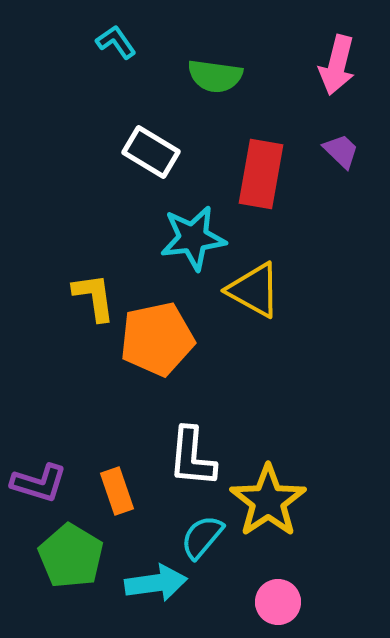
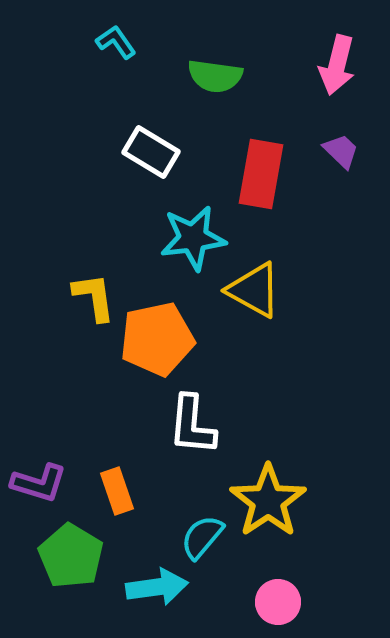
white L-shape: moved 32 px up
cyan arrow: moved 1 px right, 4 px down
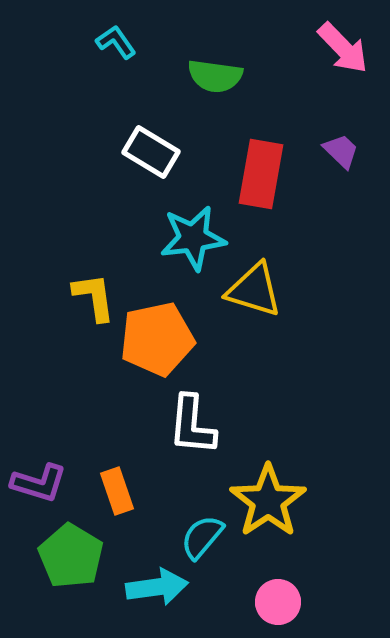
pink arrow: moved 6 px right, 17 px up; rotated 58 degrees counterclockwise
yellow triangle: rotated 12 degrees counterclockwise
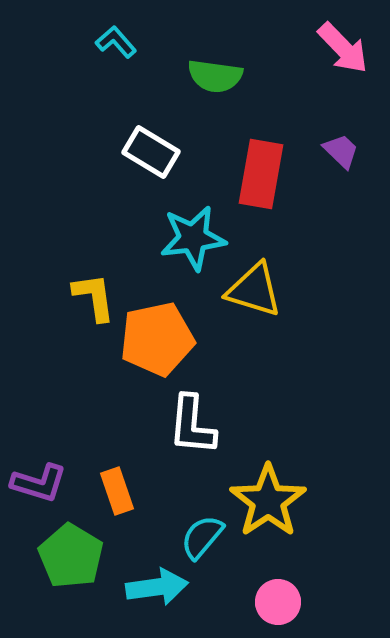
cyan L-shape: rotated 6 degrees counterclockwise
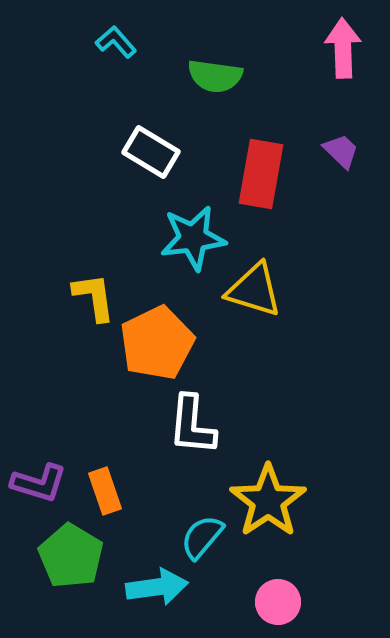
pink arrow: rotated 138 degrees counterclockwise
orange pentagon: moved 4 px down; rotated 14 degrees counterclockwise
orange rectangle: moved 12 px left
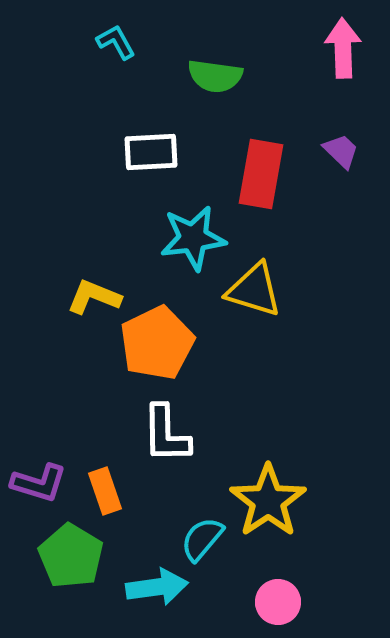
cyan L-shape: rotated 12 degrees clockwise
white rectangle: rotated 34 degrees counterclockwise
yellow L-shape: rotated 60 degrees counterclockwise
white L-shape: moved 26 px left, 9 px down; rotated 6 degrees counterclockwise
cyan semicircle: moved 2 px down
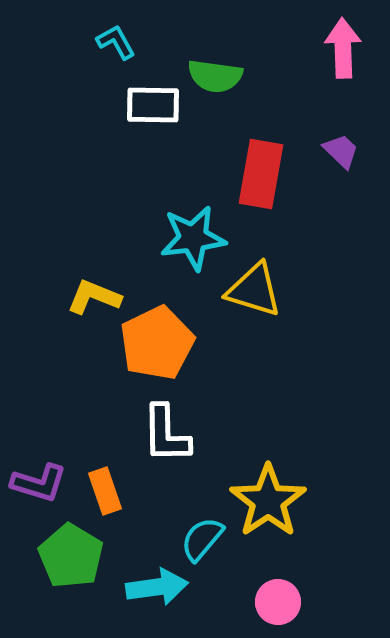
white rectangle: moved 2 px right, 47 px up; rotated 4 degrees clockwise
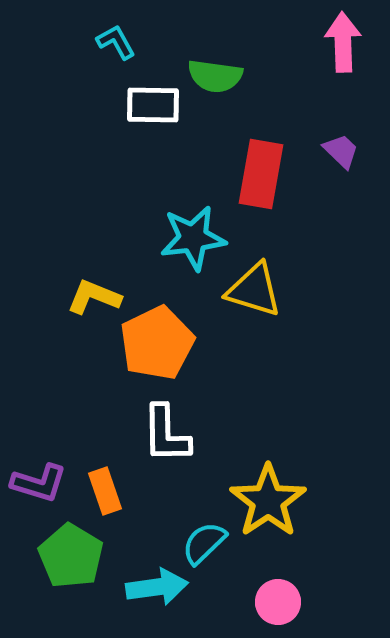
pink arrow: moved 6 px up
cyan semicircle: moved 2 px right, 4 px down; rotated 6 degrees clockwise
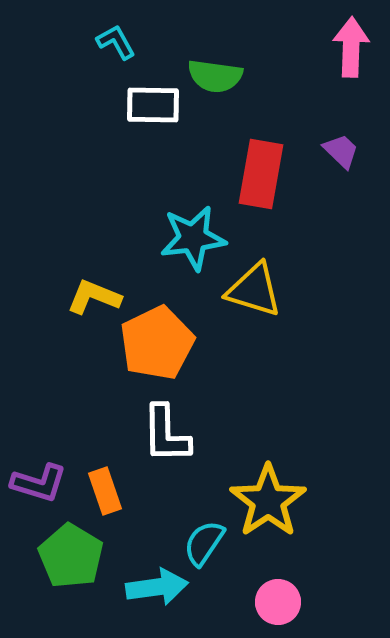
pink arrow: moved 8 px right, 5 px down; rotated 4 degrees clockwise
cyan semicircle: rotated 12 degrees counterclockwise
